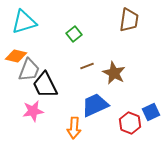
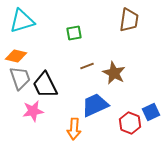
cyan triangle: moved 2 px left, 1 px up
green square: moved 1 px up; rotated 28 degrees clockwise
gray trapezoid: moved 9 px left, 8 px down; rotated 40 degrees counterclockwise
orange arrow: moved 1 px down
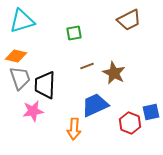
brown trapezoid: rotated 55 degrees clockwise
black trapezoid: rotated 28 degrees clockwise
blue square: rotated 12 degrees clockwise
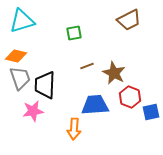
blue trapezoid: rotated 20 degrees clockwise
red hexagon: moved 26 px up
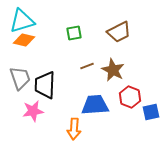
brown trapezoid: moved 10 px left, 12 px down
orange diamond: moved 8 px right, 16 px up
brown star: moved 1 px left, 3 px up
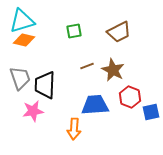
green square: moved 2 px up
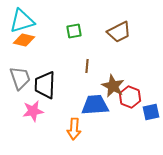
brown line: rotated 64 degrees counterclockwise
brown star: moved 16 px down
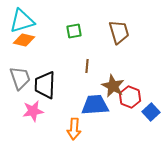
brown trapezoid: rotated 80 degrees counterclockwise
blue square: rotated 30 degrees counterclockwise
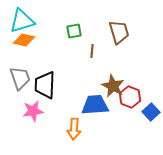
brown line: moved 5 px right, 15 px up
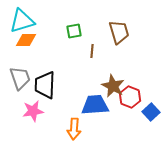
orange diamond: moved 2 px right; rotated 15 degrees counterclockwise
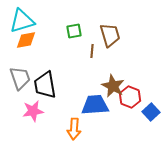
brown trapezoid: moved 9 px left, 3 px down
orange diamond: rotated 10 degrees counterclockwise
black trapezoid: rotated 12 degrees counterclockwise
